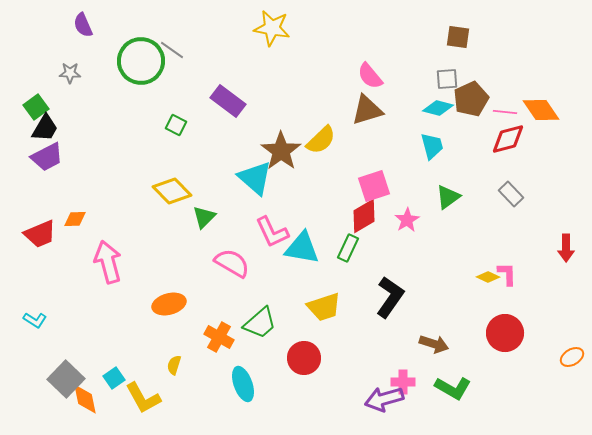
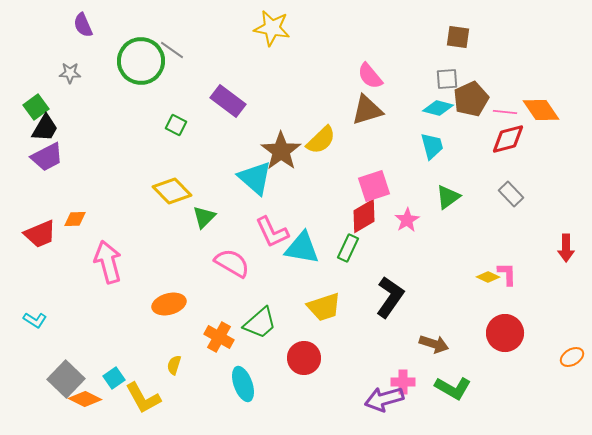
orange diamond at (85, 399): rotated 52 degrees counterclockwise
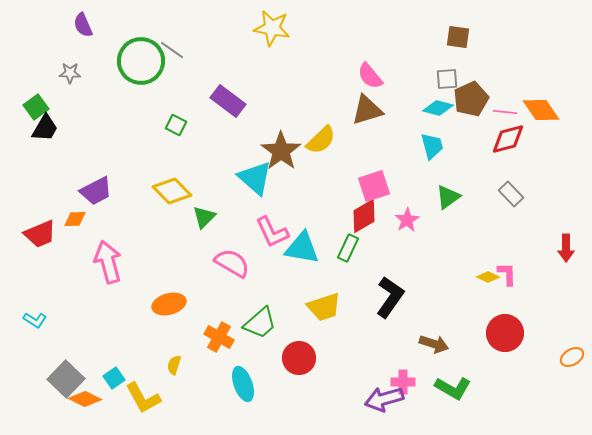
purple trapezoid at (47, 157): moved 49 px right, 34 px down
red circle at (304, 358): moved 5 px left
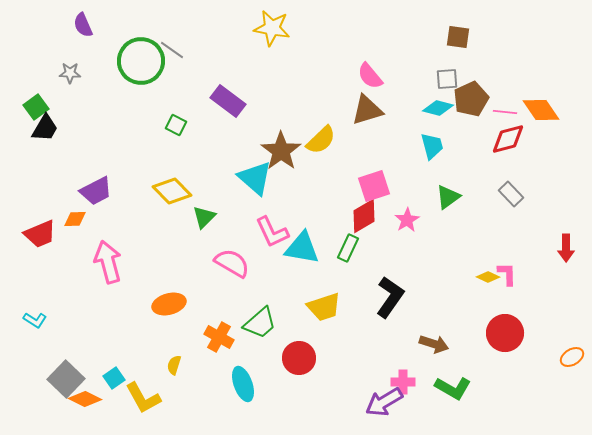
purple arrow at (384, 399): moved 3 px down; rotated 15 degrees counterclockwise
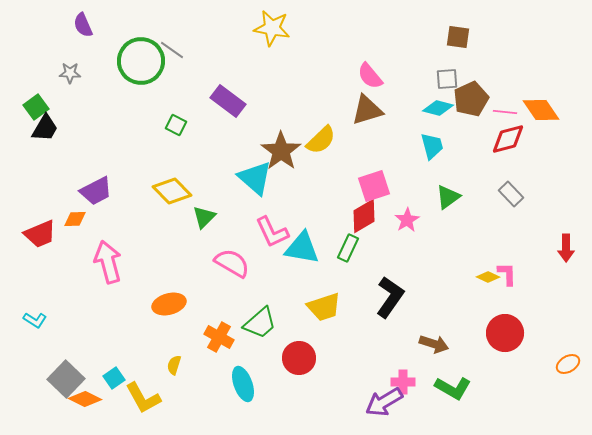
orange ellipse at (572, 357): moved 4 px left, 7 px down
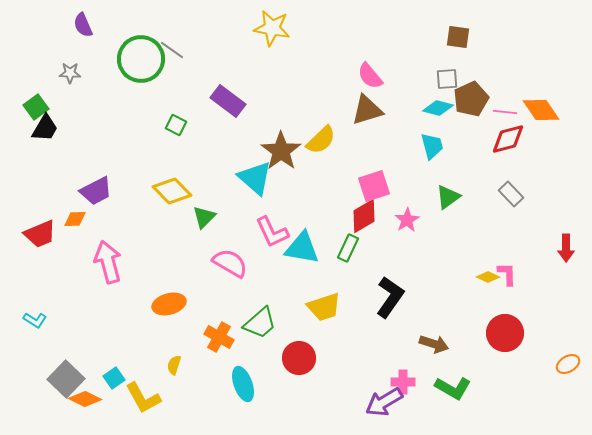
green circle at (141, 61): moved 2 px up
pink semicircle at (232, 263): moved 2 px left
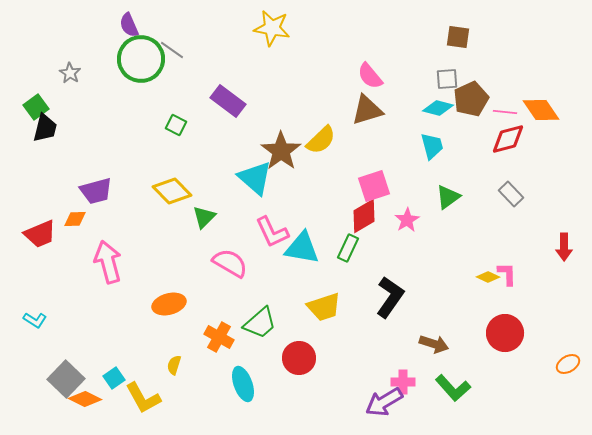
purple semicircle at (83, 25): moved 46 px right
gray star at (70, 73): rotated 30 degrees clockwise
black trapezoid at (45, 128): rotated 16 degrees counterclockwise
purple trapezoid at (96, 191): rotated 12 degrees clockwise
red arrow at (566, 248): moved 2 px left, 1 px up
green L-shape at (453, 388): rotated 18 degrees clockwise
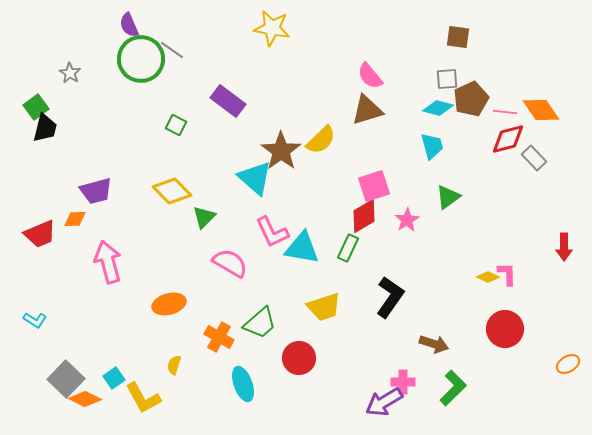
gray rectangle at (511, 194): moved 23 px right, 36 px up
red circle at (505, 333): moved 4 px up
green L-shape at (453, 388): rotated 93 degrees counterclockwise
